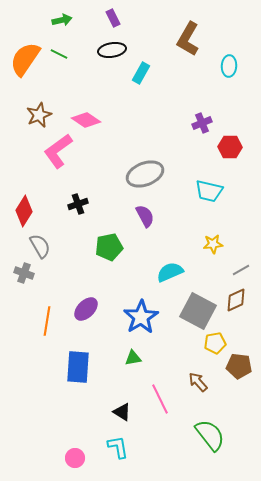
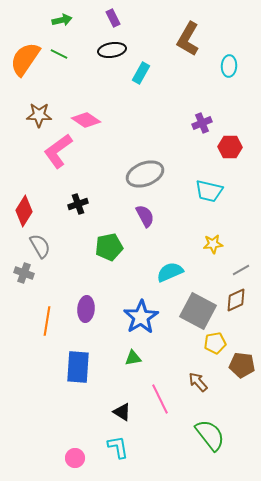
brown star: rotated 25 degrees clockwise
purple ellipse: rotated 40 degrees counterclockwise
brown pentagon: moved 3 px right, 1 px up
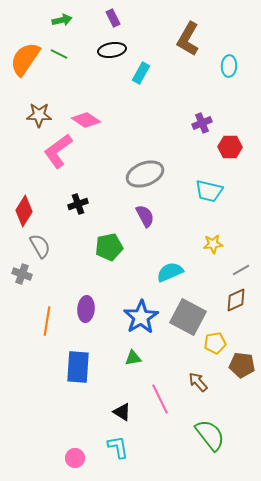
gray cross: moved 2 px left, 1 px down
gray square: moved 10 px left, 6 px down
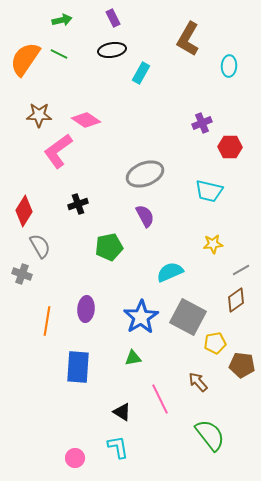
brown diamond: rotated 10 degrees counterclockwise
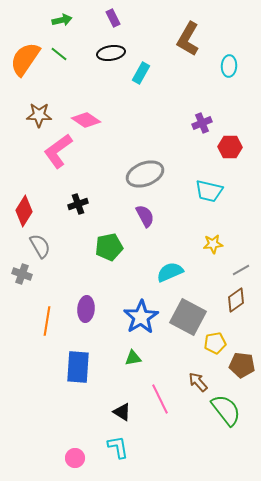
black ellipse: moved 1 px left, 3 px down
green line: rotated 12 degrees clockwise
green semicircle: moved 16 px right, 25 px up
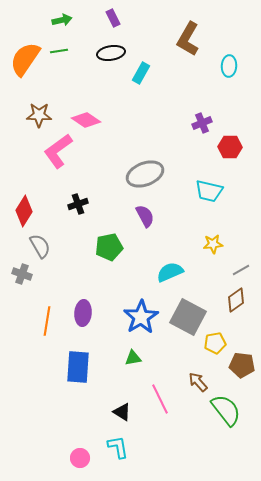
green line: moved 3 px up; rotated 48 degrees counterclockwise
purple ellipse: moved 3 px left, 4 px down
pink circle: moved 5 px right
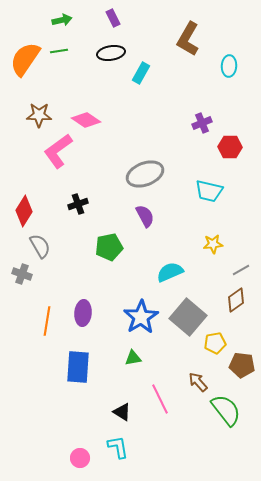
gray square: rotated 12 degrees clockwise
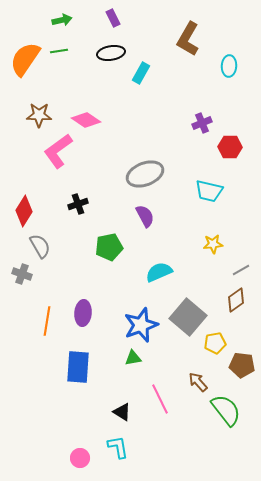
cyan semicircle: moved 11 px left
blue star: moved 8 px down; rotated 12 degrees clockwise
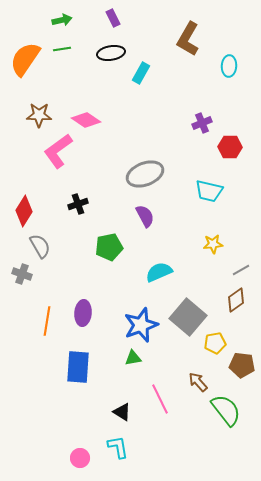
green line: moved 3 px right, 2 px up
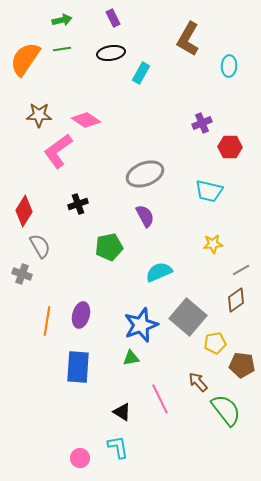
purple ellipse: moved 2 px left, 2 px down; rotated 10 degrees clockwise
green triangle: moved 2 px left
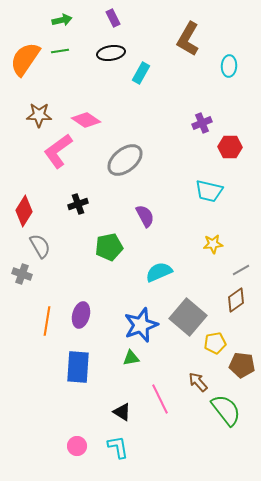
green line: moved 2 px left, 2 px down
gray ellipse: moved 20 px left, 14 px up; rotated 18 degrees counterclockwise
pink circle: moved 3 px left, 12 px up
